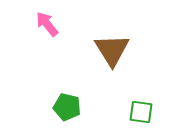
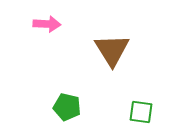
pink arrow: rotated 132 degrees clockwise
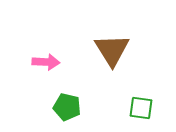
pink arrow: moved 1 px left, 38 px down
green square: moved 4 px up
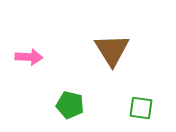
pink arrow: moved 17 px left, 5 px up
green pentagon: moved 3 px right, 2 px up
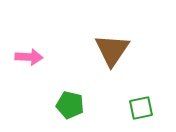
brown triangle: rotated 6 degrees clockwise
green square: rotated 20 degrees counterclockwise
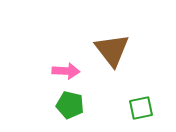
brown triangle: rotated 12 degrees counterclockwise
pink arrow: moved 37 px right, 14 px down
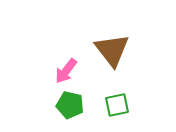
pink arrow: rotated 124 degrees clockwise
green square: moved 24 px left, 3 px up
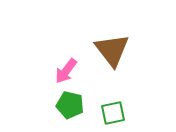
green square: moved 4 px left, 8 px down
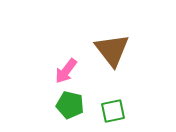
green square: moved 2 px up
